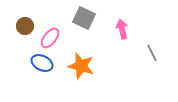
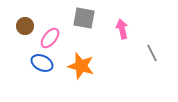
gray square: rotated 15 degrees counterclockwise
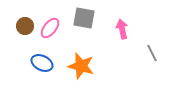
pink ellipse: moved 10 px up
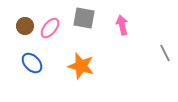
pink arrow: moved 4 px up
gray line: moved 13 px right
blue ellipse: moved 10 px left; rotated 20 degrees clockwise
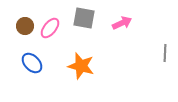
pink arrow: moved 2 px up; rotated 78 degrees clockwise
gray line: rotated 30 degrees clockwise
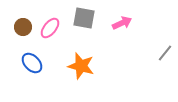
brown circle: moved 2 px left, 1 px down
gray line: rotated 36 degrees clockwise
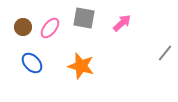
pink arrow: rotated 18 degrees counterclockwise
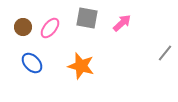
gray square: moved 3 px right
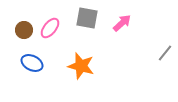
brown circle: moved 1 px right, 3 px down
blue ellipse: rotated 20 degrees counterclockwise
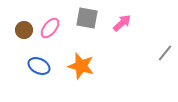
blue ellipse: moved 7 px right, 3 px down
